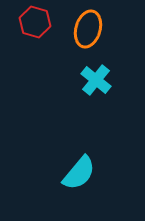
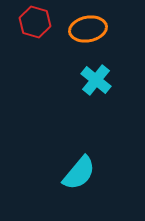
orange ellipse: rotated 63 degrees clockwise
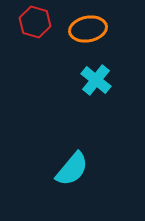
cyan semicircle: moved 7 px left, 4 px up
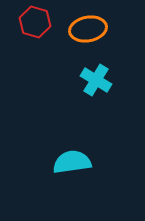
cyan cross: rotated 8 degrees counterclockwise
cyan semicircle: moved 7 px up; rotated 138 degrees counterclockwise
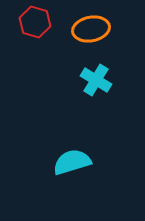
orange ellipse: moved 3 px right
cyan semicircle: rotated 9 degrees counterclockwise
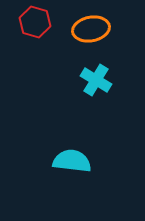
cyan semicircle: moved 1 px up; rotated 24 degrees clockwise
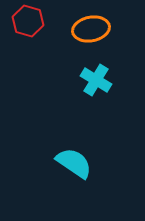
red hexagon: moved 7 px left, 1 px up
cyan semicircle: moved 2 px right, 2 px down; rotated 27 degrees clockwise
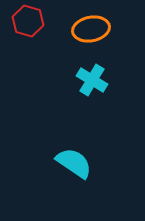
cyan cross: moved 4 px left
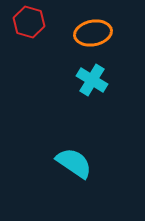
red hexagon: moved 1 px right, 1 px down
orange ellipse: moved 2 px right, 4 px down
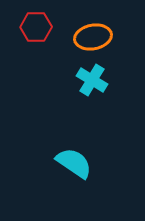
red hexagon: moved 7 px right, 5 px down; rotated 16 degrees counterclockwise
orange ellipse: moved 4 px down
